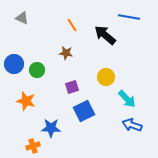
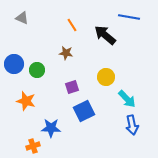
blue arrow: rotated 120 degrees counterclockwise
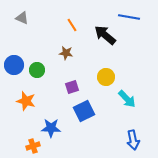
blue circle: moved 1 px down
blue arrow: moved 1 px right, 15 px down
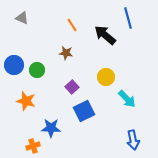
blue line: moved 1 px left, 1 px down; rotated 65 degrees clockwise
purple square: rotated 24 degrees counterclockwise
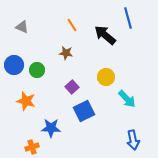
gray triangle: moved 9 px down
orange cross: moved 1 px left, 1 px down
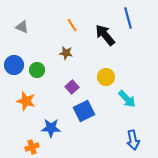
black arrow: rotated 10 degrees clockwise
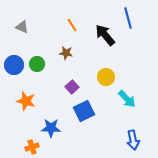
green circle: moved 6 px up
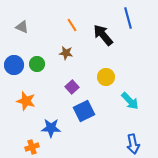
black arrow: moved 2 px left
cyan arrow: moved 3 px right, 2 px down
blue arrow: moved 4 px down
